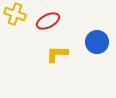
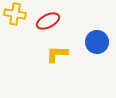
yellow cross: rotated 10 degrees counterclockwise
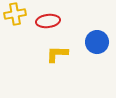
yellow cross: rotated 20 degrees counterclockwise
red ellipse: rotated 20 degrees clockwise
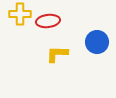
yellow cross: moved 5 px right; rotated 10 degrees clockwise
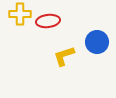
yellow L-shape: moved 7 px right, 2 px down; rotated 20 degrees counterclockwise
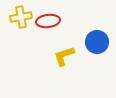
yellow cross: moved 1 px right, 3 px down; rotated 10 degrees counterclockwise
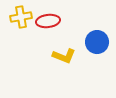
yellow L-shape: rotated 140 degrees counterclockwise
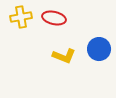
red ellipse: moved 6 px right, 3 px up; rotated 20 degrees clockwise
blue circle: moved 2 px right, 7 px down
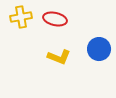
red ellipse: moved 1 px right, 1 px down
yellow L-shape: moved 5 px left, 1 px down
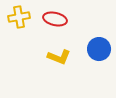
yellow cross: moved 2 px left
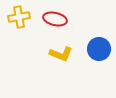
yellow L-shape: moved 2 px right, 3 px up
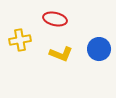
yellow cross: moved 1 px right, 23 px down
